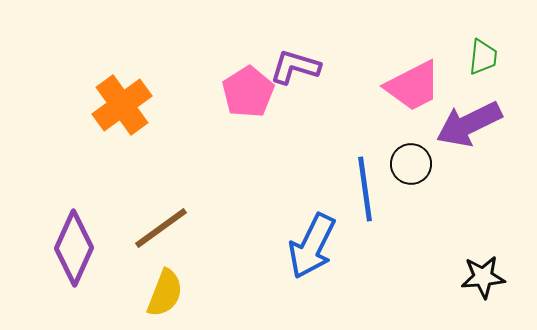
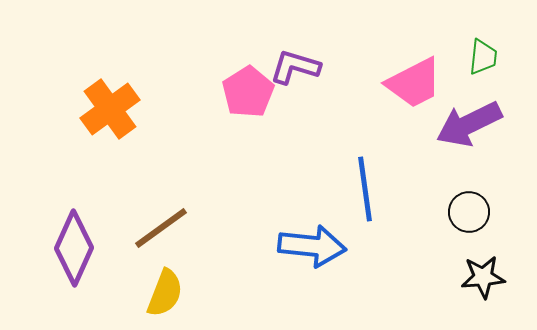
pink trapezoid: moved 1 px right, 3 px up
orange cross: moved 12 px left, 4 px down
black circle: moved 58 px right, 48 px down
blue arrow: rotated 110 degrees counterclockwise
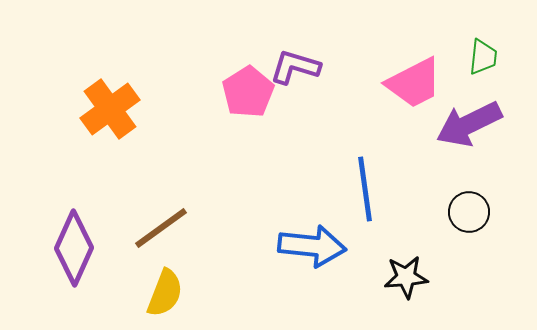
black star: moved 77 px left
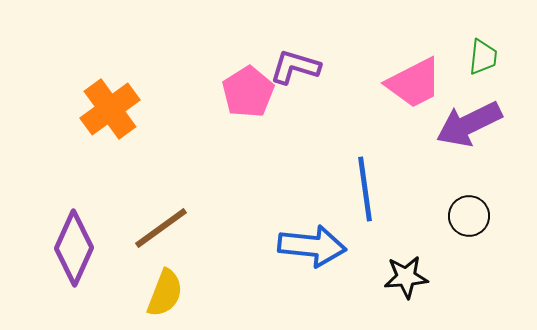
black circle: moved 4 px down
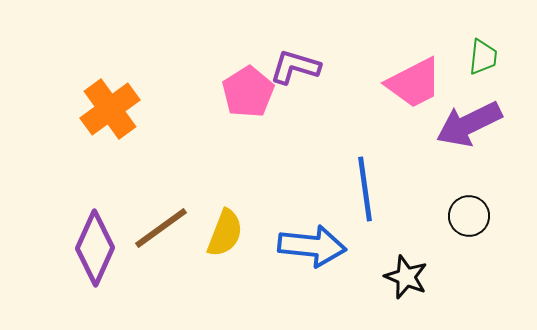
purple diamond: moved 21 px right
black star: rotated 27 degrees clockwise
yellow semicircle: moved 60 px right, 60 px up
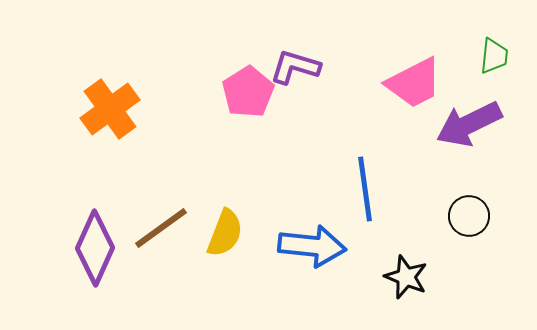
green trapezoid: moved 11 px right, 1 px up
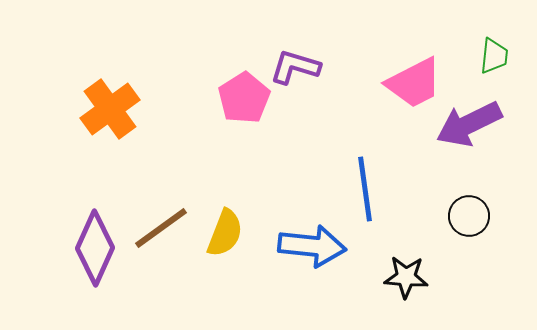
pink pentagon: moved 4 px left, 6 px down
black star: rotated 18 degrees counterclockwise
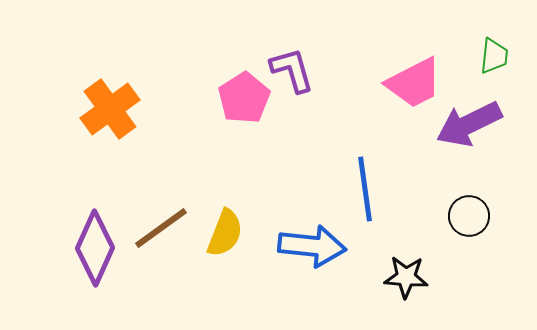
purple L-shape: moved 3 px left, 3 px down; rotated 57 degrees clockwise
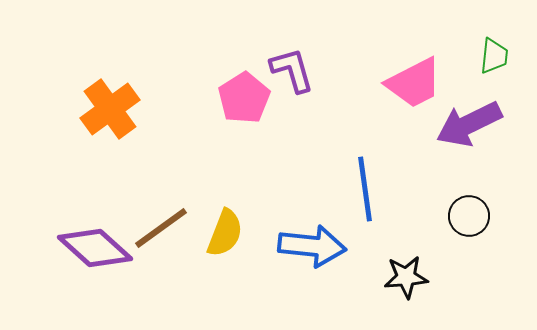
purple diamond: rotated 72 degrees counterclockwise
black star: rotated 9 degrees counterclockwise
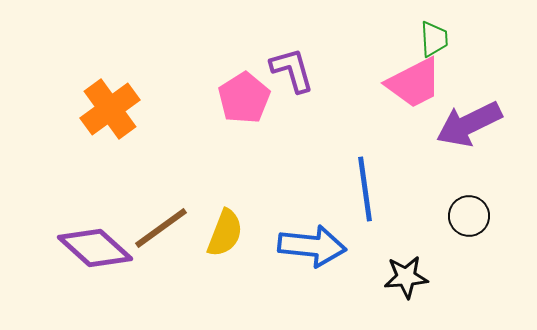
green trapezoid: moved 60 px left, 17 px up; rotated 9 degrees counterclockwise
